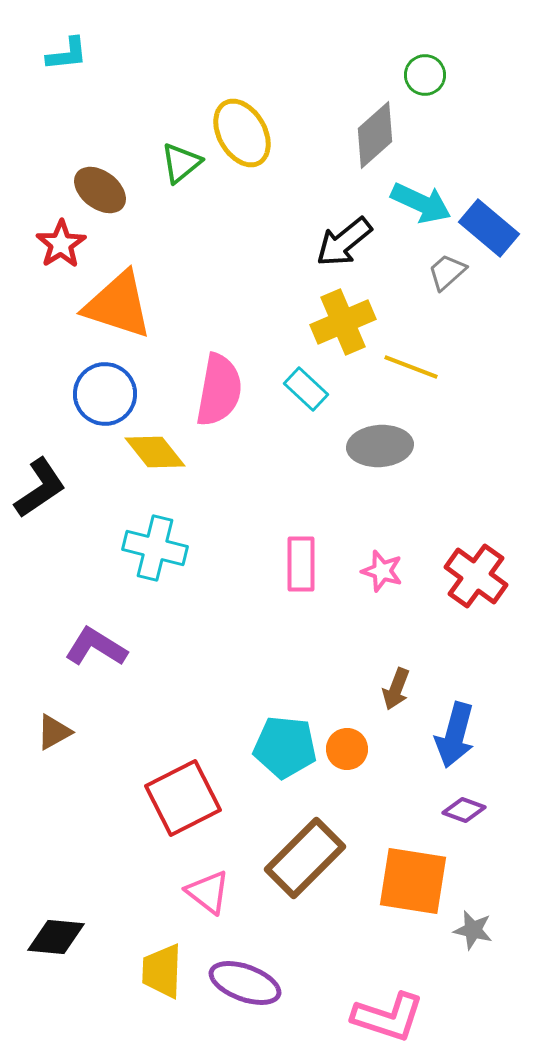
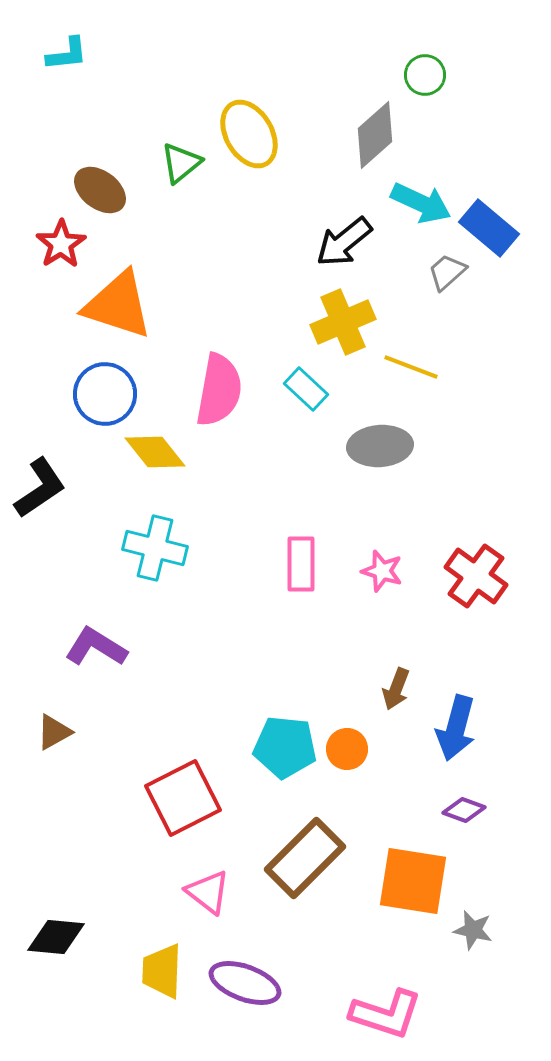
yellow ellipse: moved 7 px right, 1 px down
blue arrow: moved 1 px right, 7 px up
pink L-shape: moved 2 px left, 3 px up
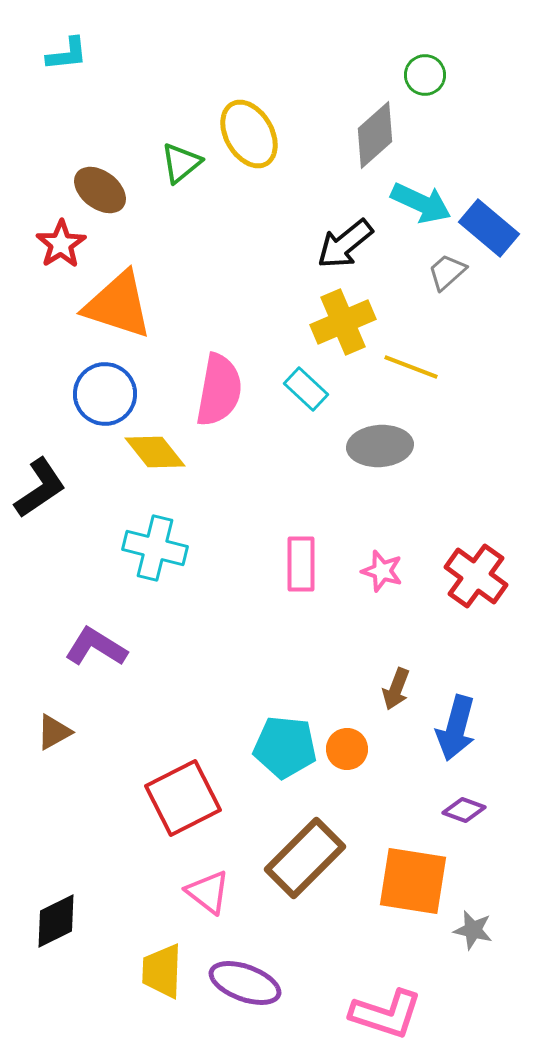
black arrow: moved 1 px right, 2 px down
black diamond: moved 16 px up; rotated 32 degrees counterclockwise
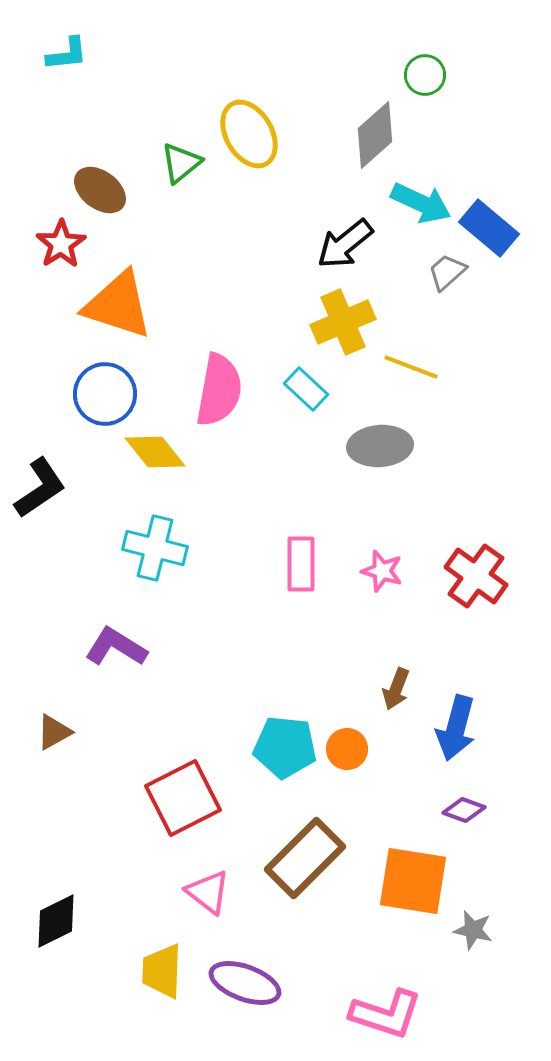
purple L-shape: moved 20 px right
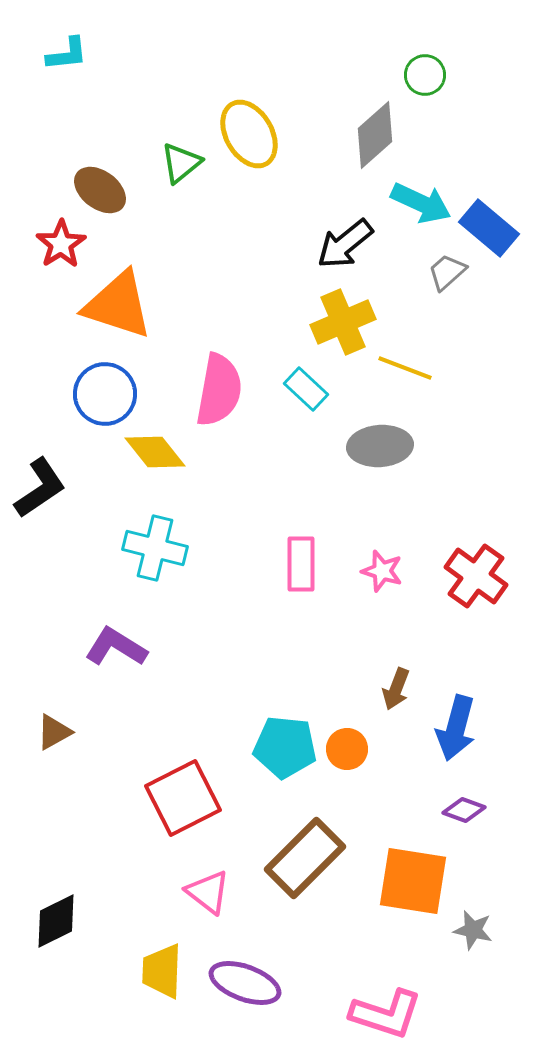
yellow line: moved 6 px left, 1 px down
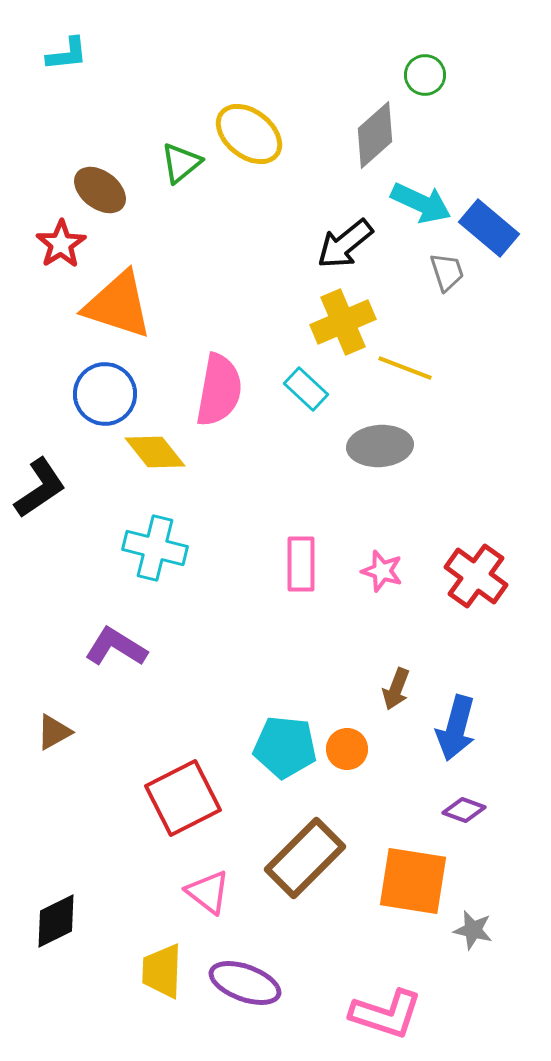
yellow ellipse: rotated 22 degrees counterclockwise
gray trapezoid: rotated 114 degrees clockwise
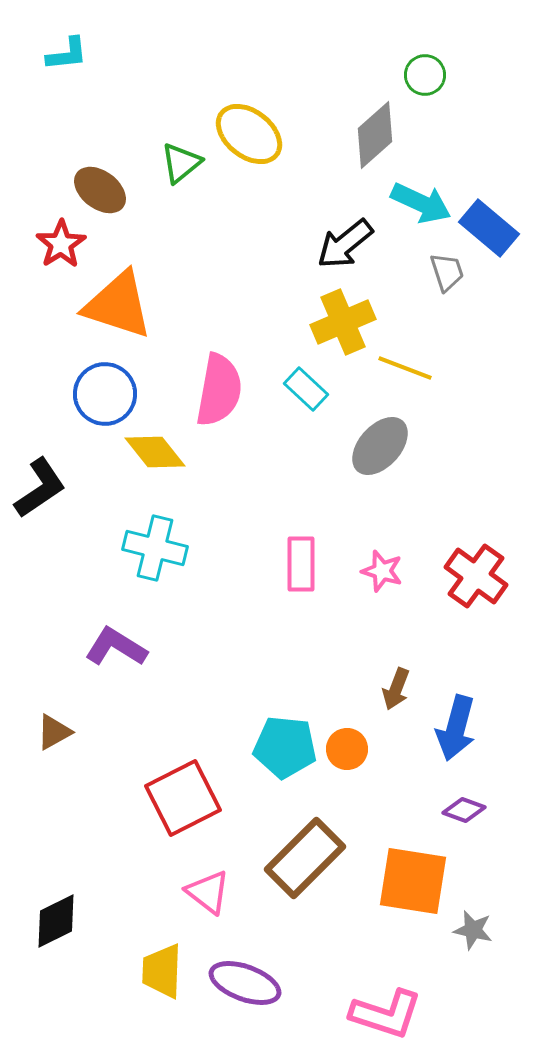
gray ellipse: rotated 44 degrees counterclockwise
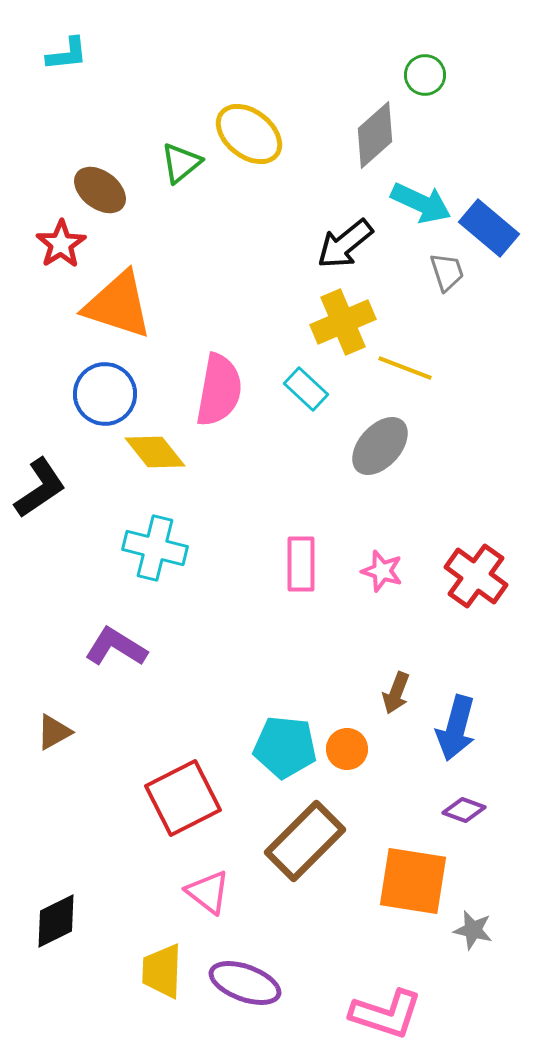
brown arrow: moved 4 px down
brown rectangle: moved 17 px up
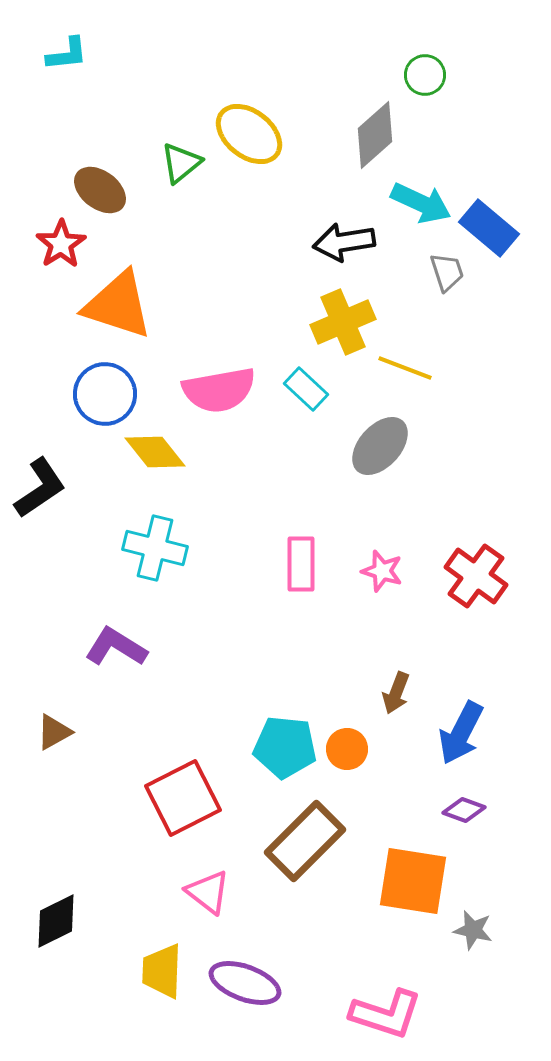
black arrow: moved 1 px left, 2 px up; rotated 30 degrees clockwise
pink semicircle: rotated 70 degrees clockwise
blue arrow: moved 5 px right, 5 px down; rotated 12 degrees clockwise
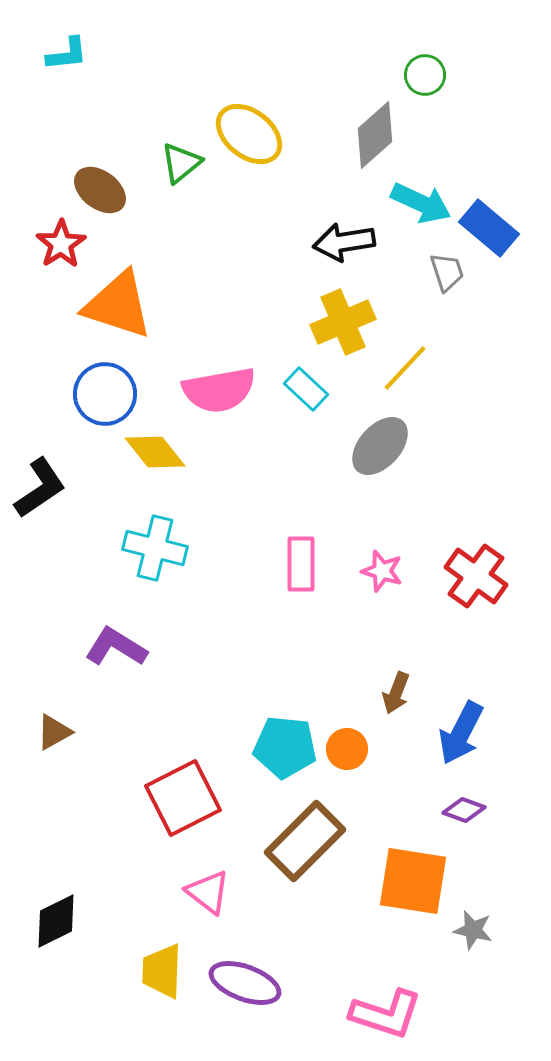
yellow line: rotated 68 degrees counterclockwise
